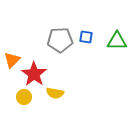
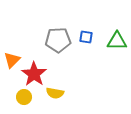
gray pentagon: moved 2 px left
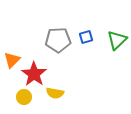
blue square: rotated 24 degrees counterclockwise
green triangle: moved 1 px up; rotated 45 degrees counterclockwise
